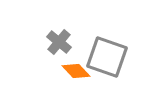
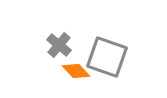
gray cross: moved 3 px down
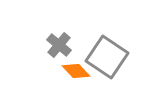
gray square: rotated 15 degrees clockwise
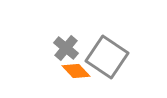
gray cross: moved 7 px right, 3 px down
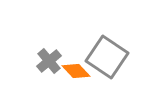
gray cross: moved 17 px left, 13 px down; rotated 10 degrees clockwise
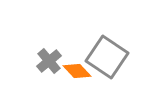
orange diamond: moved 1 px right
